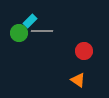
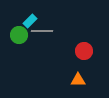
green circle: moved 2 px down
orange triangle: rotated 35 degrees counterclockwise
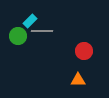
green circle: moved 1 px left, 1 px down
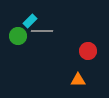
red circle: moved 4 px right
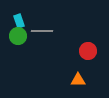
cyan rectangle: moved 11 px left; rotated 64 degrees counterclockwise
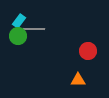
cyan rectangle: rotated 56 degrees clockwise
gray line: moved 8 px left, 2 px up
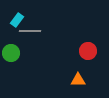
cyan rectangle: moved 2 px left, 1 px up
gray line: moved 4 px left, 2 px down
green circle: moved 7 px left, 17 px down
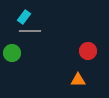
cyan rectangle: moved 7 px right, 3 px up
green circle: moved 1 px right
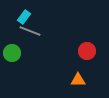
gray line: rotated 20 degrees clockwise
red circle: moved 1 px left
